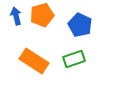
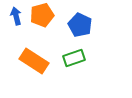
green rectangle: moved 1 px up
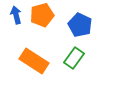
blue arrow: moved 1 px up
green rectangle: rotated 35 degrees counterclockwise
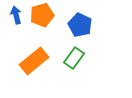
orange rectangle: rotated 72 degrees counterclockwise
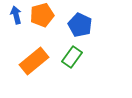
green rectangle: moved 2 px left, 1 px up
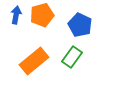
blue arrow: rotated 24 degrees clockwise
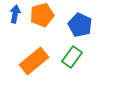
blue arrow: moved 1 px left, 1 px up
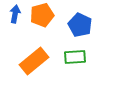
green rectangle: moved 3 px right; rotated 50 degrees clockwise
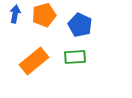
orange pentagon: moved 2 px right
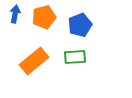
orange pentagon: moved 2 px down
blue pentagon: rotated 25 degrees clockwise
